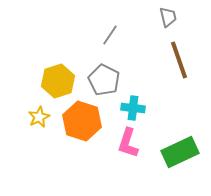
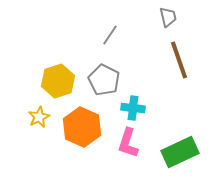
orange hexagon: moved 6 px down; rotated 6 degrees clockwise
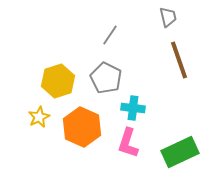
gray pentagon: moved 2 px right, 2 px up
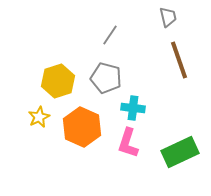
gray pentagon: rotated 12 degrees counterclockwise
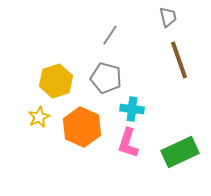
yellow hexagon: moved 2 px left
cyan cross: moved 1 px left, 1 px down
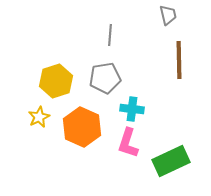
gray trapezoid: moved 2 px up
gray line: rotated 30 degrees counterclockwise
brown line: rotated 18 degrees clockwise
gray pentagon: moved 1 px left; rotated 24 degrees counterclockwise
green rectangle: moved 9 px left, 9 px down
